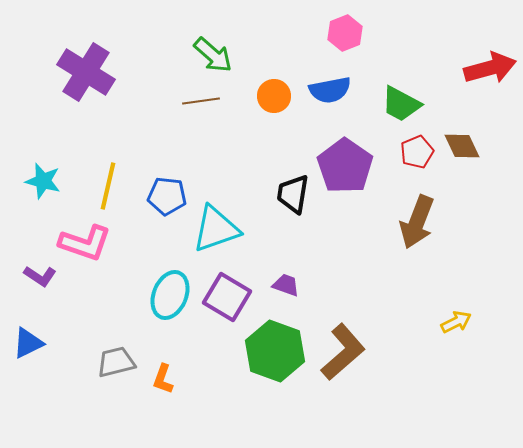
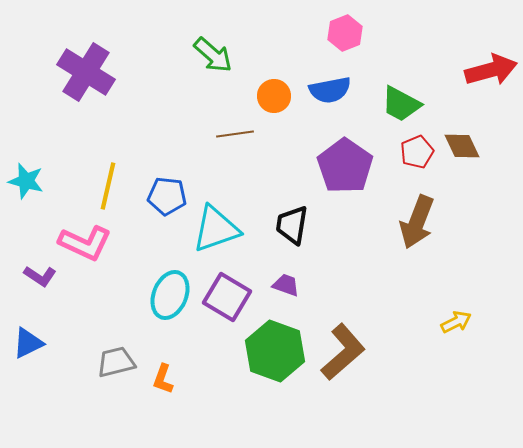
red arrow: moved 1 px right, 2 px down
brown line: moved 34 px right, 33 px down
cyan star: moved 17 px left
black trapezoid: moved 1 px left, 31 px down
pink L-shape: rotated 6 degrees clockwise
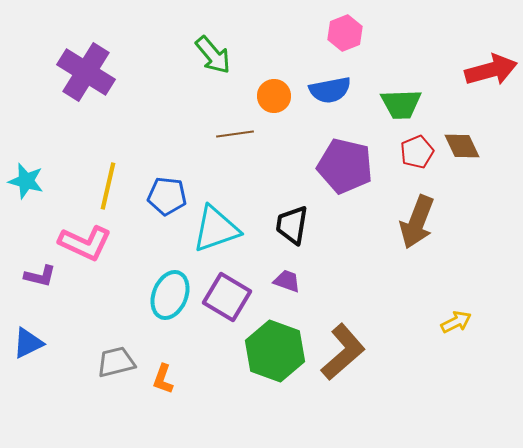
green arrow: rotated 9 degrees clockwise
green trapezoid: rotated 30 degrees counterclockwise
purple pentagon: rotated 22 degrees counterclockwise
purple L-shape: rotated 20 degrees counterclockwise
purple trapezoid: moved 1 px right, 4 px up
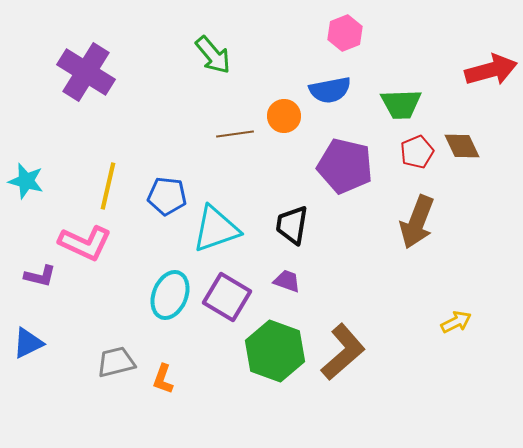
orange circle: moved 10 px right, 20 px down
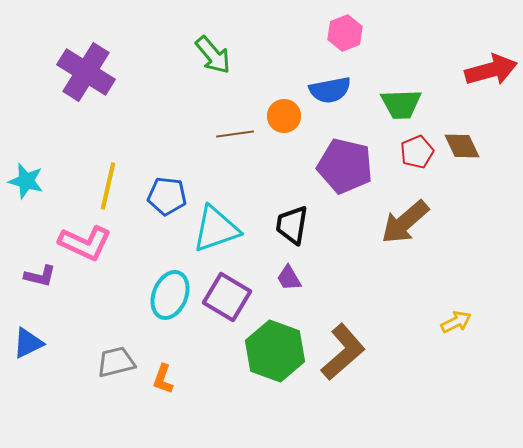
brown arrow: moved 12 px left; rotated 28 degrees clockwise
purple trapezoid: moved 2 px right, 3 px up; rotated 140 degrees counterclockwise
